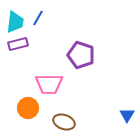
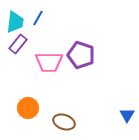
purple rectangle: rotated 36 degrees counterclockwise
pink trapezoid: moved 22 px up
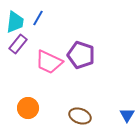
pink trapezoid: rotated 24 degrees clockwise
brown ellipse: moved 16 px right, 6 px up
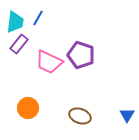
purple rectangle: moved 1 px right
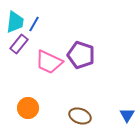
blue line: moved 4 px left, 6 px down
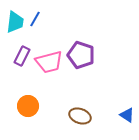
blue line: moved 1 px right, 5 px up
purple rectangle: moved 3 px right, 12 px down; rotated 12 degrees counterclockwise
pink trapezoid: rotated 40 degrees counterclockwise
orange circle: moved 2 px up
blue triangle: rotated 28 degrees counterclockwise
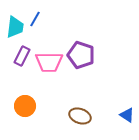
cyan trapezoid: moved 5 px down
pink trapezoid: rotated 16 degrees clockwise
orange circle: moved 3 px left
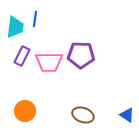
blue line: rotated 21 degrees counterclockwise
purple pentagon: rotated 16 degrees counterclockwise
orange circle: moved 5 px down
brown ellipse: moved 3 px right, 1 px up
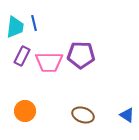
blue line: moved 1 px left, 4 px down; rotated 21 degrees counterclockwise
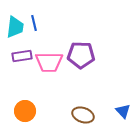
purple rectangle: rotated 54 degrees clockwise
blue triangle: moved 4 px left, 4 px up; rotated 14 degrees clockwise
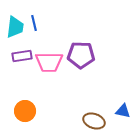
blue triangle: rotated 35 degrees counterclockwise
brown ellipse: moved 11 px right, 6 px down
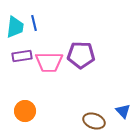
blue triangle: rotated 35 degrees clockwise
